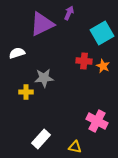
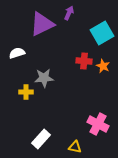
pink cross: moved 1 px right, 3 px down
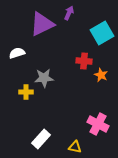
orange star: moved 2 px left, 9 px down
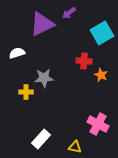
purple arrow: rotated 152 degrees counterclockwise
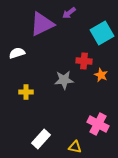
gray star: moved 20 px right, 2 px down
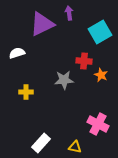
purple arrow: rotated 120 degrees clockwise
cyan square: moved 2 px left, 1 px up
white rectangle: moved 4 px down
